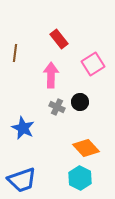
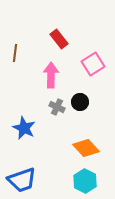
blue star: moved 1 px right
cyan hexagon: moved 5 px right, 3 px down
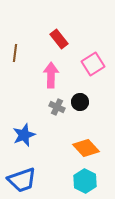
blue star: moved 7 px down; rotated 25 degrees clockwise
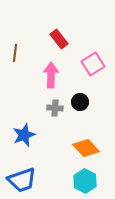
gray cross: moved 2 px left, 1 px down; rotated 21 degrees counterclockwise
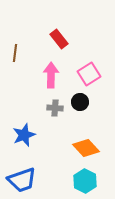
pink square: moved 4 px left, 10 px down
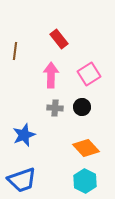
brown line: moved 2 px up
black circle: moved 2 px right, 5 px down
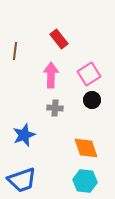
black circle: moved 10 px right, 7 px up
orange diamond: rotated 24 degrees clockwise
cyan hexagon: rotated 20 degrees counterclockwise
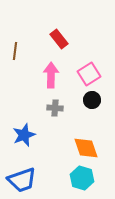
cyan hexagon: moved 3 px left, 3 px up; rotated 10 degrees clockwise
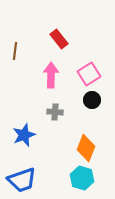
gray cross: moved 4 px down
orange diamond: rotated 40 degrees clockwise
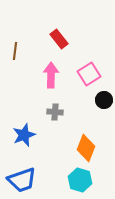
black circle: moved 12 px right
cyan hexagon: moved 2 px left, 2 px down
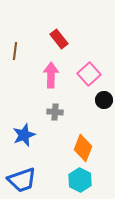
pink square: rotated 10 degrees counterclockwise
orange diamond: moved 3 px left
cyan hexagon: rotated 10 degrees clockwise
